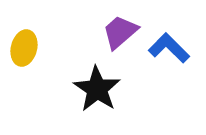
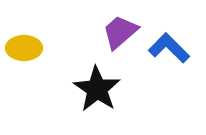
yellow ellipse: rotated 76 degrees clockwise
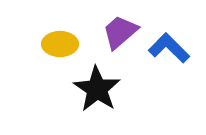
yellow ellipse: moved 36 px right, 4 px up
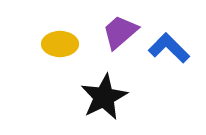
black star: moved 7 px right, 8 px down; rotated 12 degrees clockwise
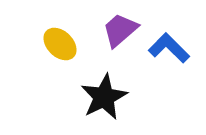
purple trapezoid: moved 2 px up
yellow ellipse: rotated 44 degrees clockwise
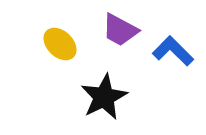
purple trapezoid: rotated 111 degrees counterclockwise
blue L-shape: moved 4 px right, 3 px down
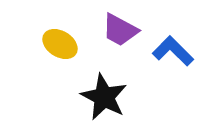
yellow ellipse: rotated 12 degrees counterclockwise
black star: rotated 18 degrees counterclockwise
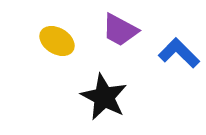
yellow ellipse: moved 3 px left, 3 px up
blue L-shape: moved 6 px right, 2 px down
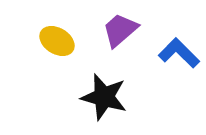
purple trapezoid: rotated 111 degrees clockwise
black star: rotated 12 degrees counterclockwise
